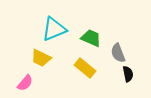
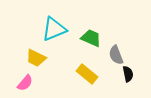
gray semicircle: moved 2 px left, 2 px down
yellow trapezoid: moved 5 px left
yellow rectangle: moved 2 px right, 6 px down
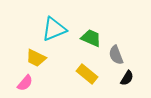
black semicircle: moved 1 px left, 4 px down; rotated 42 degrees clockwise
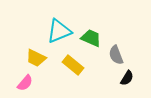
cyan triangle: moved 5 px right, 2 px down
yellow rectangle: moved 14 px left, 9 px up
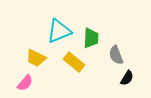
green trapezoid: rotated 70 degrees clockwise
yellow rectangle: moved 1 px right, 3 px up
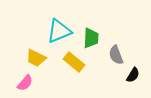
black semicircle: moved 6 px right, 3 px up
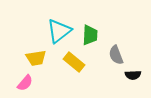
cyan triangle: rotated 16 degrees counterclockwise
green trapezoid: moved 1 px left, 3 px up
yellow trapezoid: rotated 35 degrees counterclockwise
black semicircle: rotated 56 degrees clockwise
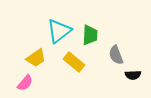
yellow trapezoid: rotated 25 degrees counterclockwise
